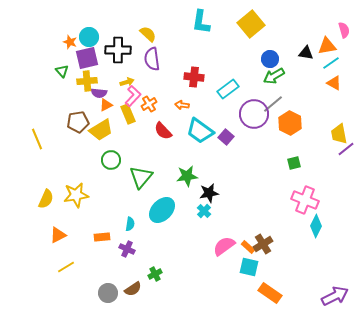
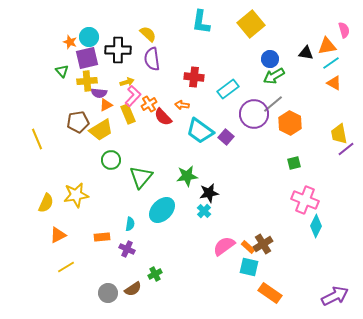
red semicircle at (163, 131): moved 14 px up
yellow semicircle at (46, 199): moved 4 px down
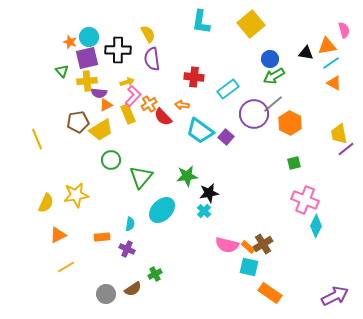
yellow semicircle at (148, 34): rotated 18 degrees clockwise
pink semicircle at (224, 246): moved 3 px right, 1 px up; rotated 130 degrees counterclockwise
gray circle at (108, 293): moved 2 px left, 1 px down
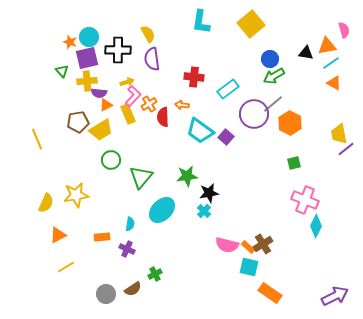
red semicircle at (163, 117): rotated 42 degrees clockwise
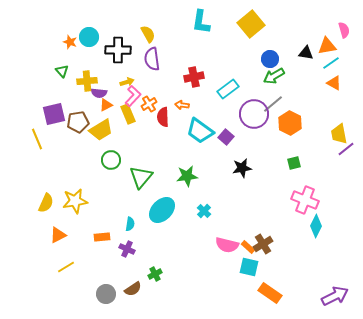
purple square at (87, 58): moved 33 px left, 56 px down
red cross at (194, 77): rotated 18 degrees counterclockwise
black star at (209, 193): moved 33 px right, 25 px up
yellow star at (76, 195): moved 1 px left, 6 px down
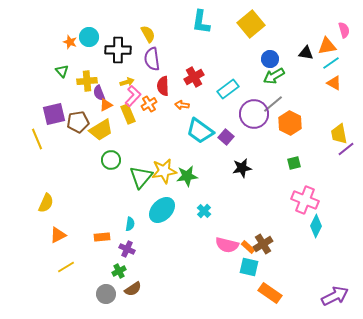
red cross at (194, 77): rotated 18 degrees counterclockwise
purple semicircle at (99, 93): rotated 63 degrees clockwise
red semicircle at (163, 117): moved 31 px up
yellow star at (75, 201): moved 89 px right, 30 px up
green cross at (155, 274): moved 36 px left, 3 px up
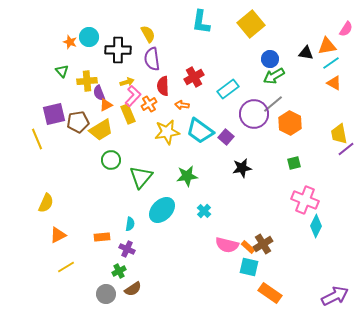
pink semicircle at (344, 30): moved 2 px right, 1 px up; rotated 49 degrees clockwise
yellow star at (164, 171): moved 3 px right, 39 px up
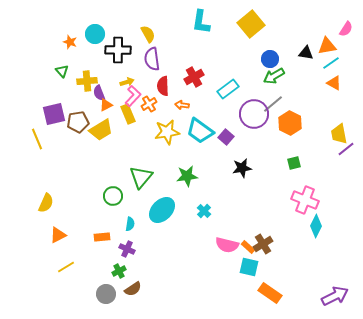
cyan circle at (89, 37): moved 6 px right, 3 px up
green circle at (111, 160): moved 2 px right, 36 px down
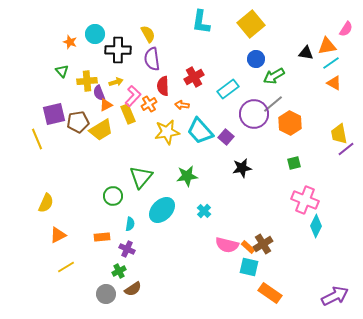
blue circle at (270, 59): moved 14 px left
yellow arrow at (127, 82): moved 11 px left
cyan trapezoid at (200, 131): rotated 12 degrees clockwise
